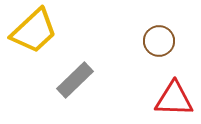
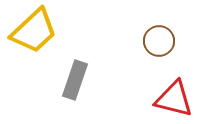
gray rectangle: rotated 27 degrees counterclockwise
red triangle: rotated 12 degrees clockwise
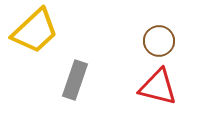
yellow trapezoid: moved 1 px right
red triangle: moved 16 px left, 12 px up
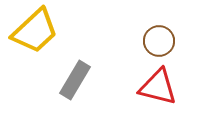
gray rectangle: rotated 12 degrees clockwise
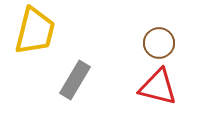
yellow trapezoid: rotated 33 degrees counterclockwise
brown circle: moved 2 px down
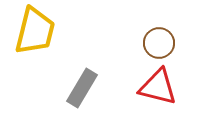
gray rectangle: moved 7 px right, 8 px down
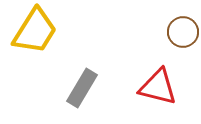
yellow trapezoid: rotated 18 degrees clockwise
brown circle: moved 24 px right, 11 px up
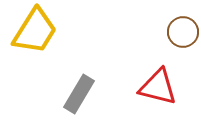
gray rectangle: moved 3 px left, 6 px down
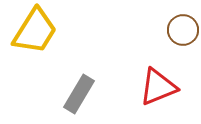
brown circle: moved 2 px up
red triangle: rotated 36 degrees counterclockwise
